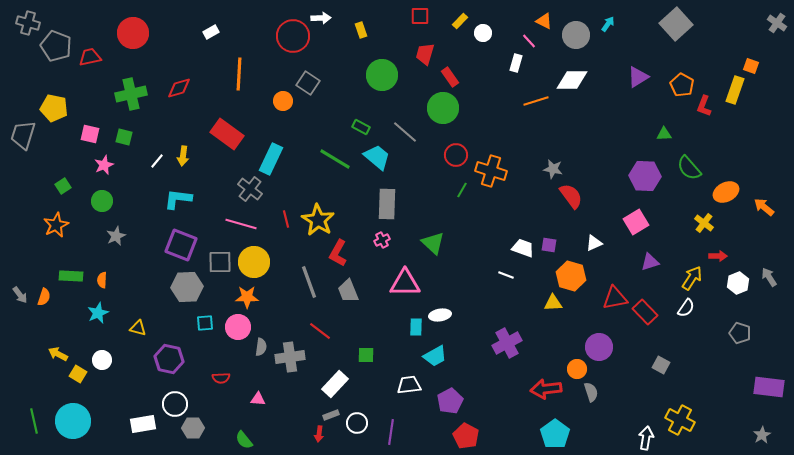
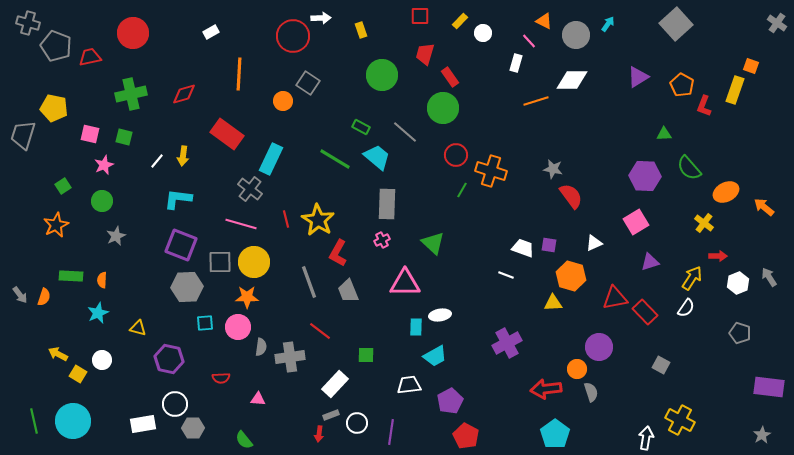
red diamond at (179, 88): moved 5 px right, 6 px down
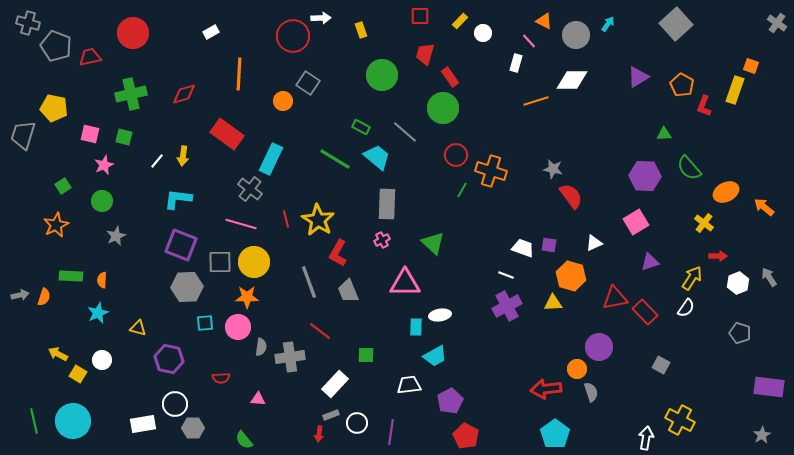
gray arrow at (20, 295): rotated 66 degrees counterclockwise
purple cross at (507, 343): moved 37 px up
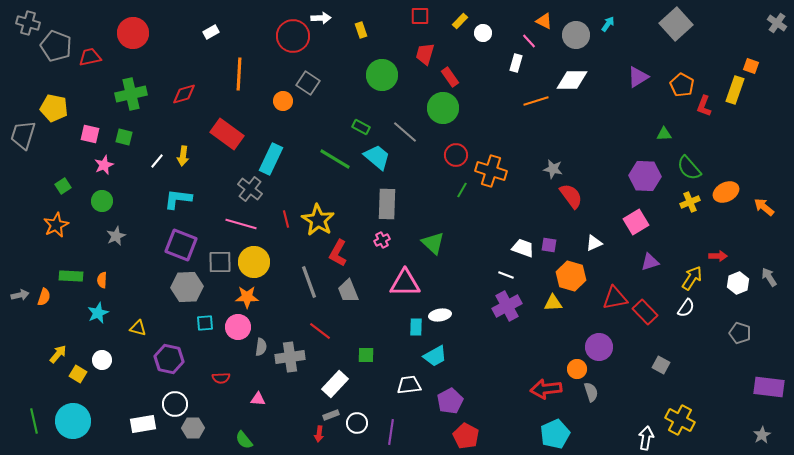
yellow cross at (704, 223): moved 14 px left, 21 px up; rotated 30 degrees clockwise
yellow arrow at (58, 354): rotated 102 degrees clockwise
cyan pentagon at (555, 434): rotated 12 degrees clockwise
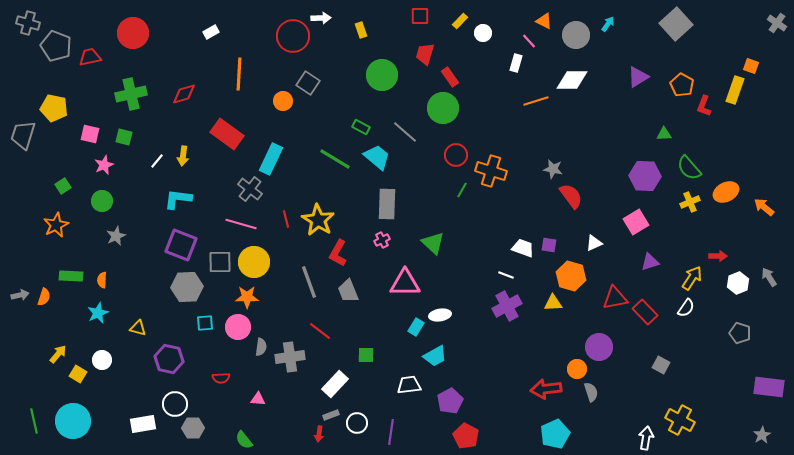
cyan rectangle at (416, 327): rotated 30 degrees clockwise
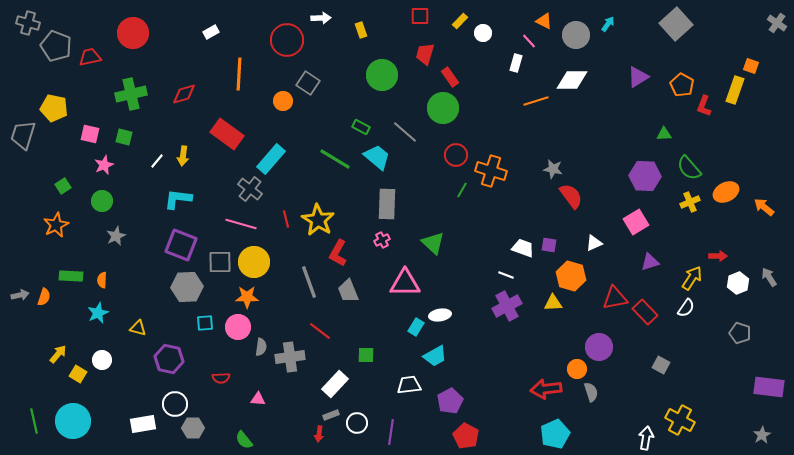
red circle at (293, 36): moved 6 px left, 4 px down
cyan rectangle at (271, 159): rotated 16 degrees clockwise
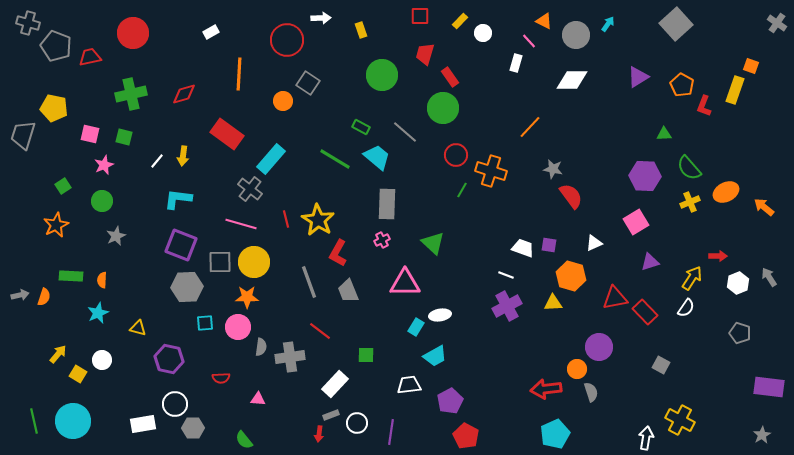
orange line at (536, 101): moved 6 px left, 26 px down; rotated 30 degrees counterclockwise
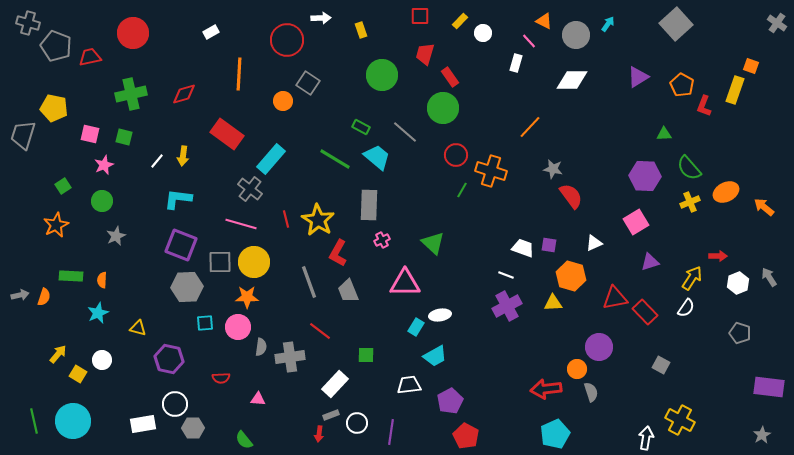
gray rectangle at (387, 204): moved 18 px left, 1 px down
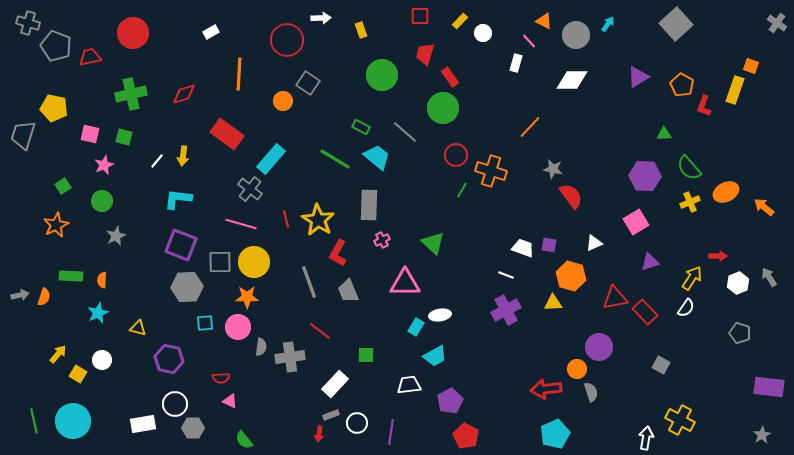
purple cross at (507, 306): moved 1 px left, 4 px down
pink triangle at (258, 399): moved 28 px left, 2 px down; rotated 21 degrees clockwise
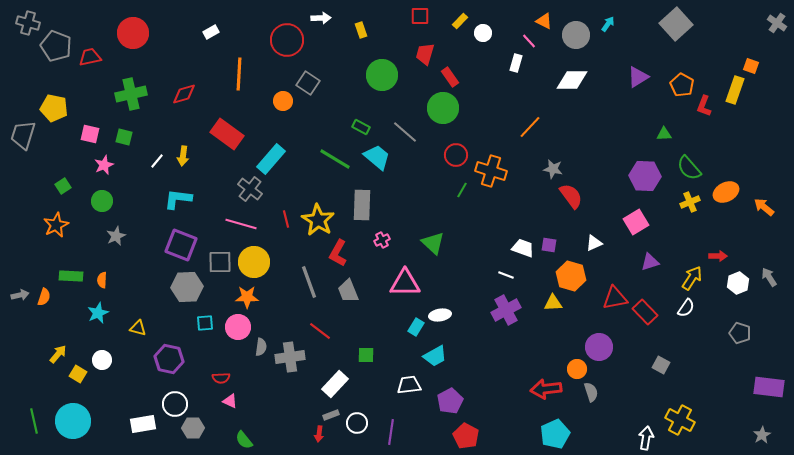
gray rectangle at (369, 205): moved 7 px left
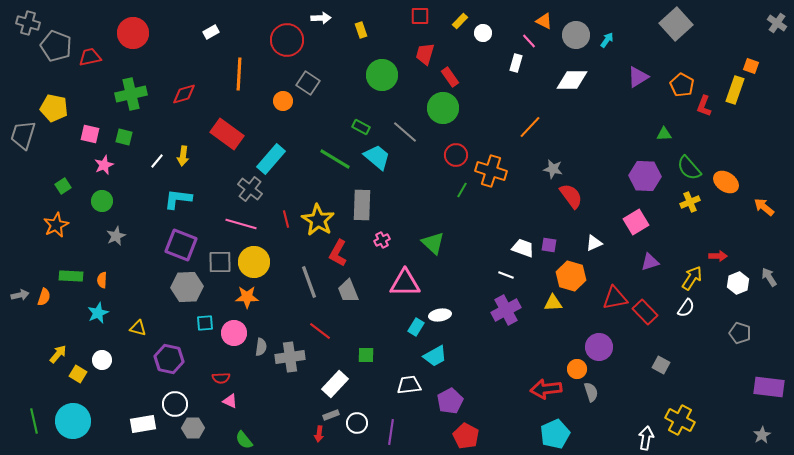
cyan arrow at (608, 24): moved 1 px left, 16 px down
orange ellipse at (726, 192): moved 10 px up; rotated 60 degrees clockwise
pink circle at (238, 327): moved 4 px left, 6 px down
